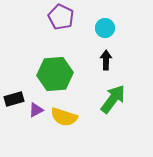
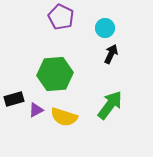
black arrow: moved 5 px right, 6 px up; rotated 24 degrees clockwise
green arrow: moved 3 px left, 6 px down
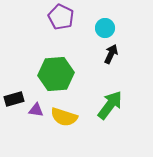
green hexagon: moved 1 px right
purple triangle: rotated 35 degrees clockwise
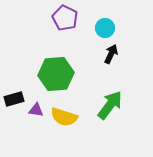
purple pentagon: moved 4 px right, 1 px down
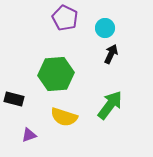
black rectangle: rotated 30 degrees clockwise
purple triangle: moved 7 px left, 25 px down; rotated 28 degrees counterclockwise
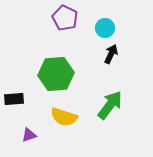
black rectangle: rotated 18 degrees counterclockwise
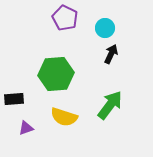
purple triangle: moved 3 px left, 7 px up
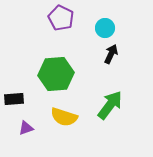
purple pentagon: moved 4 px left
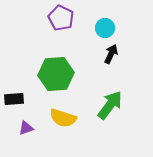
yellow semicircle: moved 1 px left, 1 px down
